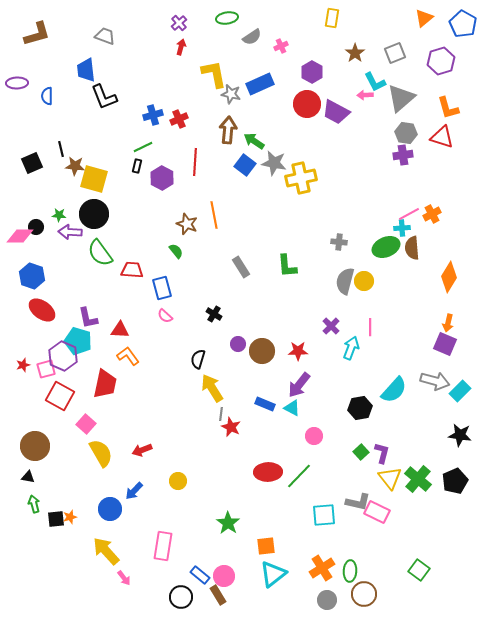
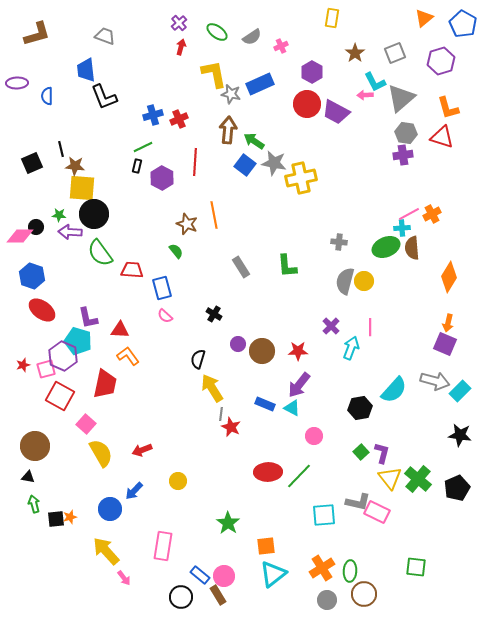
green ellipse at (227, 18): moved 10 px left, 14 px down; rotated 45 degrees clockwise
yellow square at (94, 179): moved 12 px left, 9 px down; rotated 12 degrees counterclockwise
black pentagon at (455, 481): moved 2 px right, 7 px down
green square at (419, 570): moved 3 px left, 3 px up; rotated 30 degrees counterclockwise
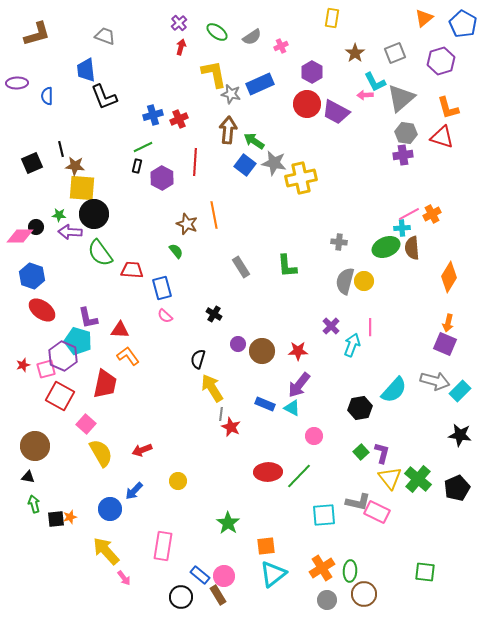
cyan arrow at (351, 348): moved 1 px right, 3 px up
green square at (416, 567): moved 9 px right, 5 px down
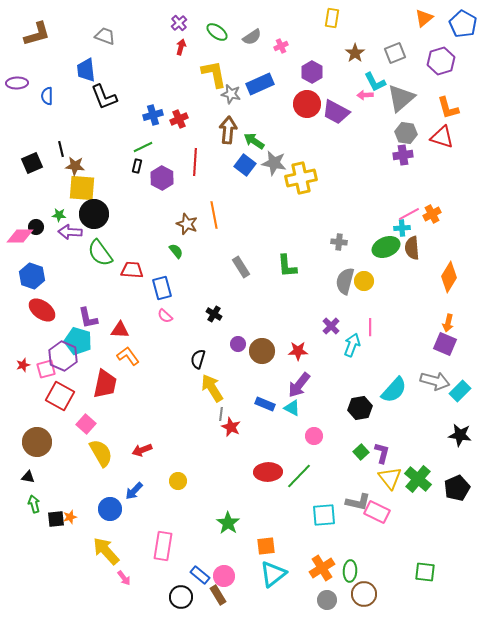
brown circle at (35, 446): moved 2 px right, 4 px up
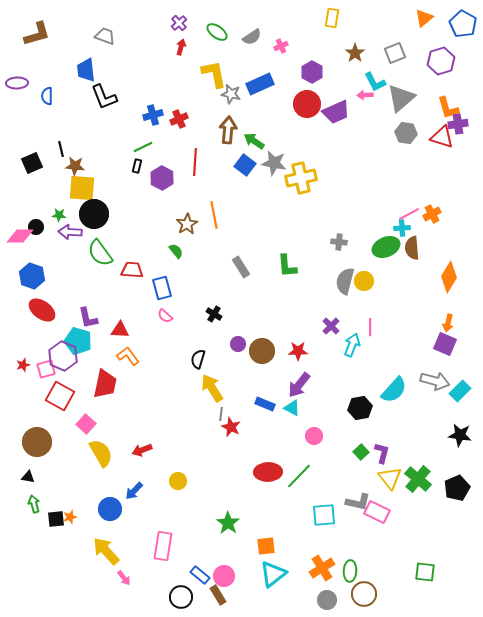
purple trapezoid at (336, 112): rotated 52 degrees counterclockwise
purple cross at (403, 155): moved 55 px right, 31 px up
brown star at (187, 224): rotated 20 degrees clockwise
